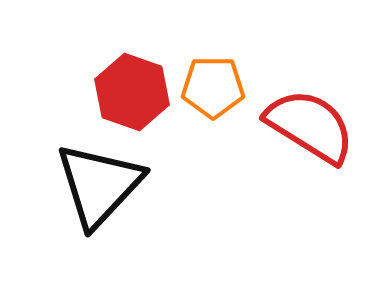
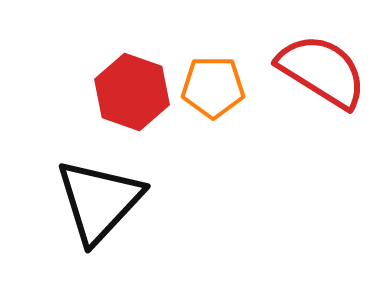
red semicircle: moved 12 px right, 55 px up
black triangle: moved 16 px down
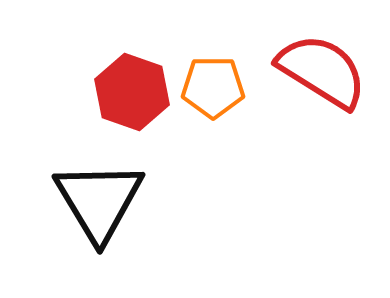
black triangle: rotated 14 degrees counterclockwise
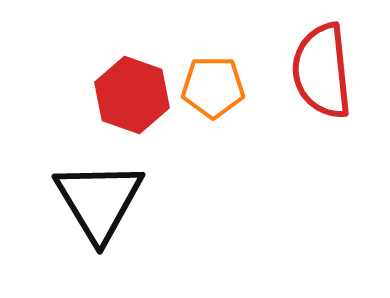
red semicircle: rotated 128 degrees counterclockwise
red hexagon: moved 3 px down
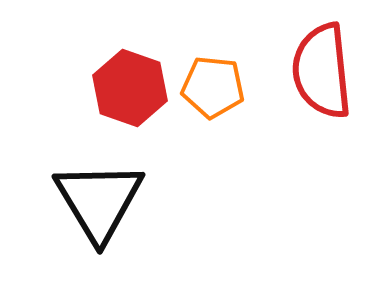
orange pentagon: rotated 6 degrees clockwise
red hexagon: moved 2 px left, 7 px up
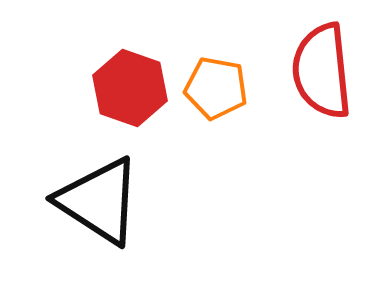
orange pentagon: moved 3 px right, 1 px down; rotated 4 degrees clockwise
black triangle: rotated 26 degrees counterclockwise
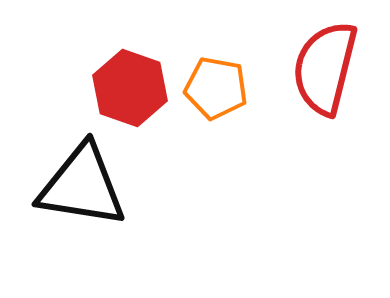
red semicircle: moved 3 px right, 3 px up; rotated 20 degrees clockwise
black triangle: moved 17 px left, 15 px up; rotated 24 degrees counterclockwise
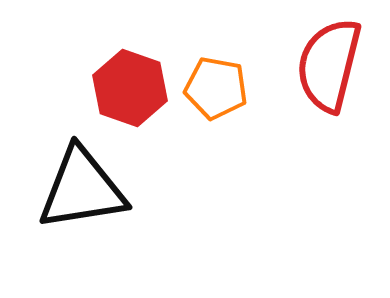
red semicircle: moved 4 px right, 3 px up
black triangle: moved 3 px down; rotated 18 degrees counterclockwise
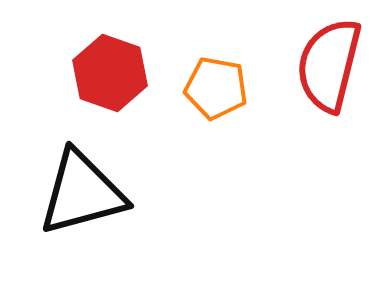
red hexagon: moved 20 px left, 15 px up
black triangle: moved 4 px down; rotated 6 degrees counterclockwise
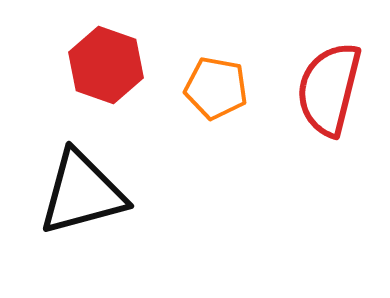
red semicircle: moved 24 px down
red hexagon: moved 4 px left, 8 px up
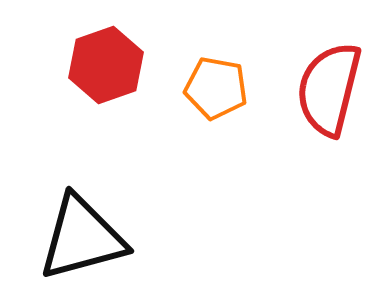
red hexagon: rotated 22 degrees clockwise
black triangle: moved 45 px down
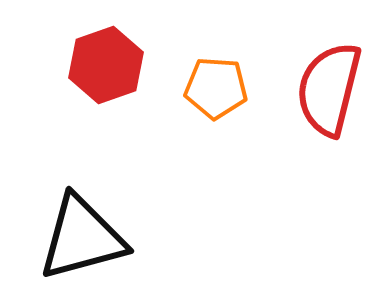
orange pentagon: rotated 6 degrees counterclockwise
